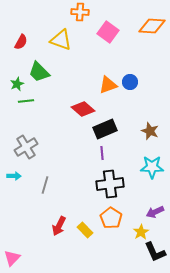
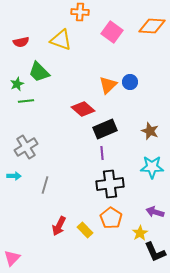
pink square: moved 4 px right
red semicircle: rotated 49 degrees clockwise
orange triangle: rotated 24 degrees counterclockwise
purple arrow: rotated 42 degrees clockwise
yellow star: moved 1 px left, 1 px down
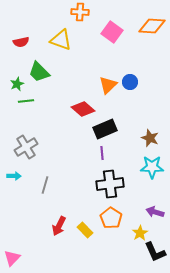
brown star: moved 7 px down
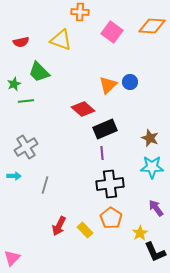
green star: moved 3 px left
purple arrow: moved 1 px right, 4 px up; rotated 36 degrees clockwise
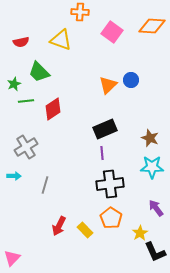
blue circle: moved 1 px right, 2 px up
red diamond: moved 30 px left; rotated 75 degrees counterclockwise
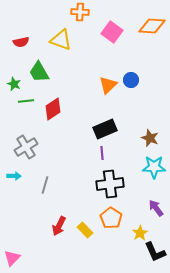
green trapezoid: rotated 15 degrees clockwise
green star: rotated 24 degrees counterclockwise
cyan star: moved 2 px right
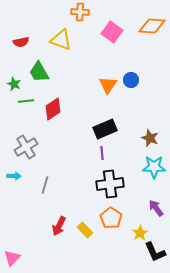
orange triangle: rotated 12 degrees counterclockwise
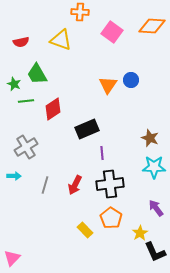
green trapezoid: moved 2 px left, 2 px down
black rectangle: moved 18 px left
red arrow: moved 16 px right, 41 px up
